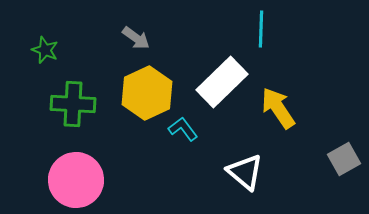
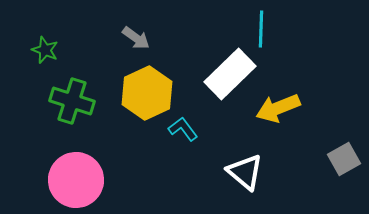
white rectangle: moved 8 px right, 8 px up
green cross: moved 1 px left, 3 px up; rotated 15 degrees clockwise
yellow arrow: rotated 78 degrees counterclockwise
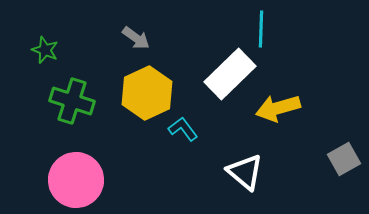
yellow arrow: rotated 6 degrees clockwise
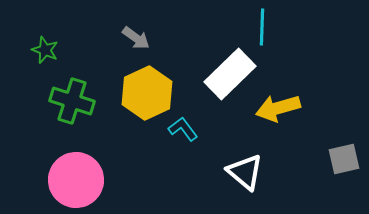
cyan line: moved 1 px right, 2 px up
gray square: rotated 16 degrees clockwise
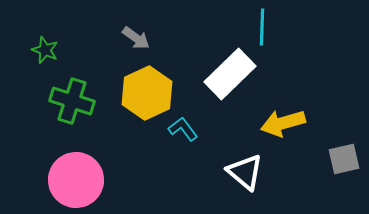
yellow arrow: moved 5 px right, 15 px down
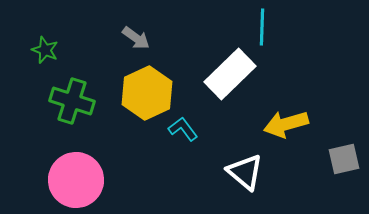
yellow arrow: moved 3 px right, 1 px down
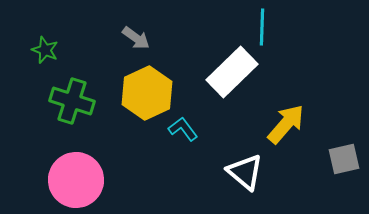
white rectangle: moved 2 px right, 2 px up
yellow arrow: rotated 147 degrees clockwise
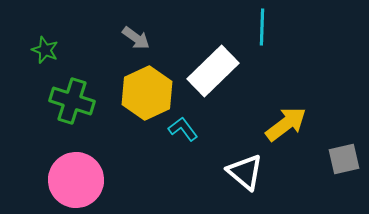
white rectangle: moved 19 px left, 1 px up
yellow arrow: rotated 12 degrees clockwise
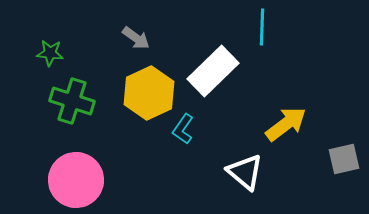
green star: moved 5 px right, 3 px down; rotated 16 degrees counterclockwise
yellow hexagon: moved 2 px right
cyan L-shape: rotated 108 degrees counterclockwise
